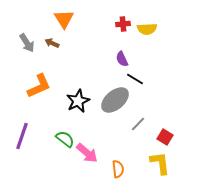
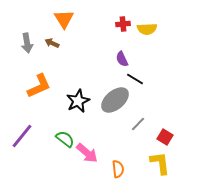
gray arrow: rotated 24 degrees clockwise
purple line: rotated 20 degrees clockwise
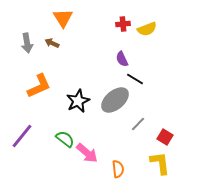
orange triangle: moved 1 px left, 1 px up
yellow semicircle: rotated 18 degrees counterclockwise
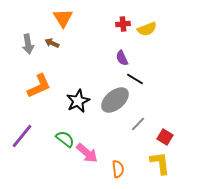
gray arrow: moved 1 px right, 1 px down
purple semicircle: moved 1 px up
